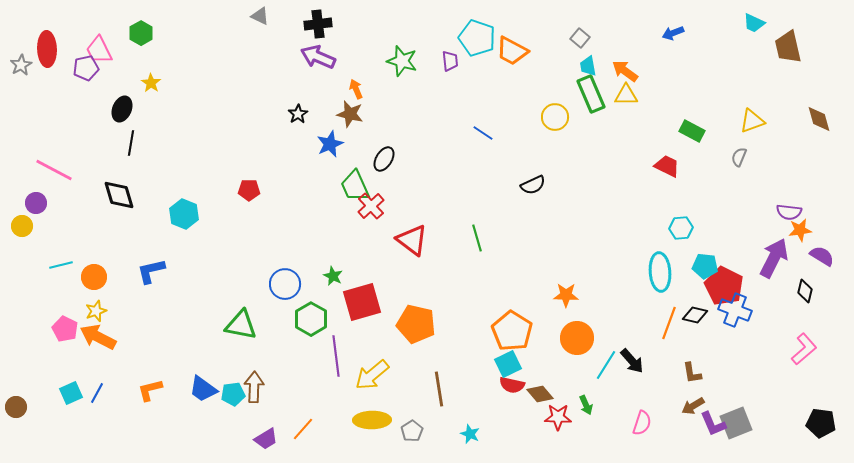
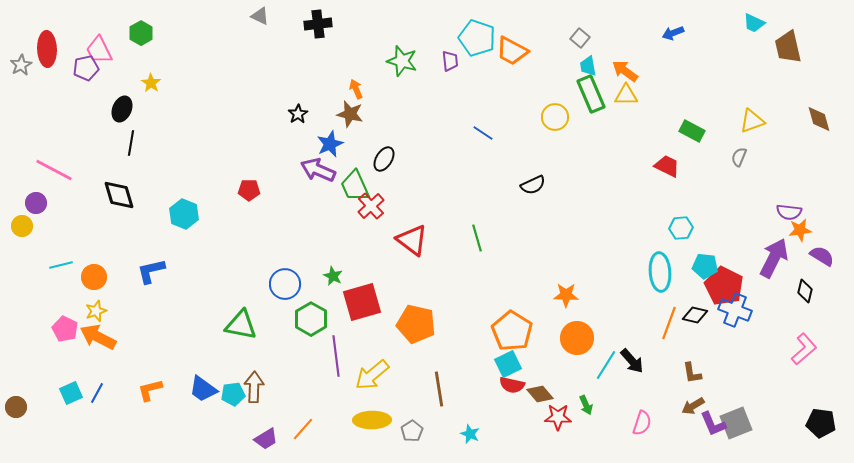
purple arrow at (318, 57): moved 113 px down
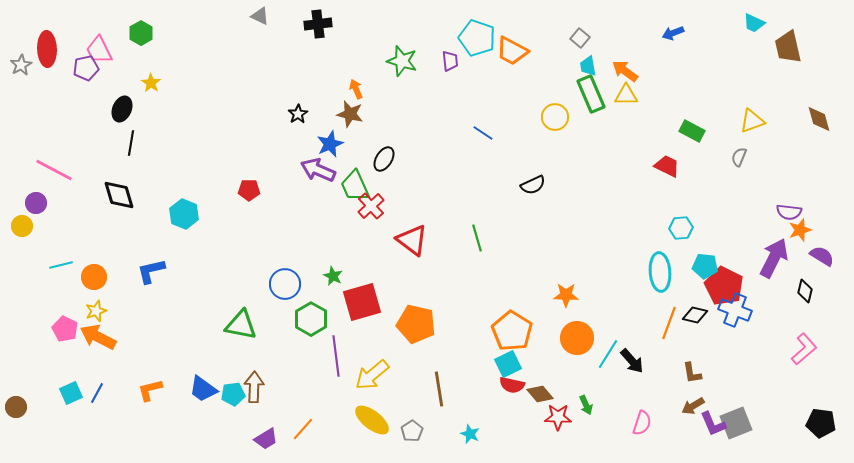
orange star at (800, 230): rotated 10 degrees counterclockwise
cyan line at (606, 365): moved 2 px right, 11 px up
yellow ellipse at (372, 420): rotated 39 degrees clockwise
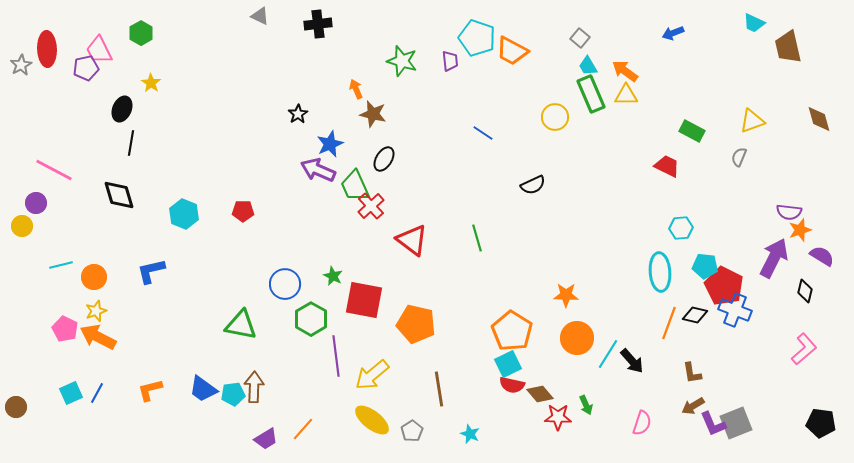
cyan trapezoid at (588, 66): rotated 20 degrees counterclockwise
brown star at (350, 114): moved 23 px right
red pentagon at (249, 190): moved 6 px left, 21 px down
red square at (362, 302): moved 2 px right, 2 px up; rotated 27 degrees clockwise
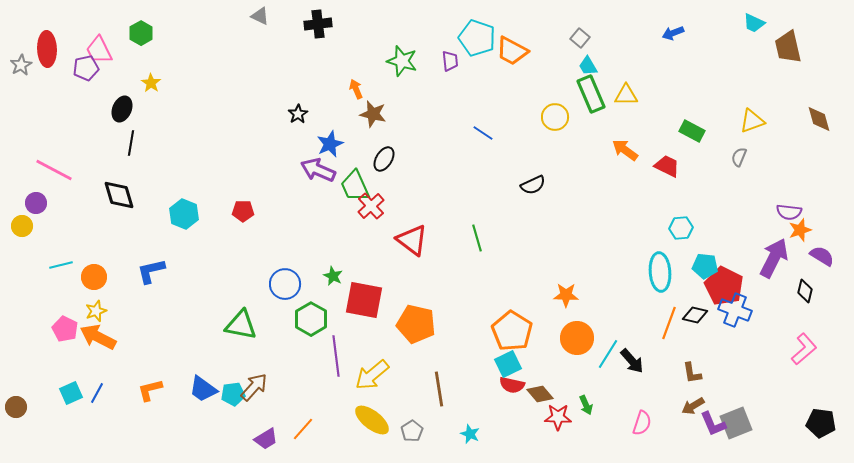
orange arrow at (625, 71): moved 79 px down
brown arrow at (254, 387): rotated 40 degrees clockwise
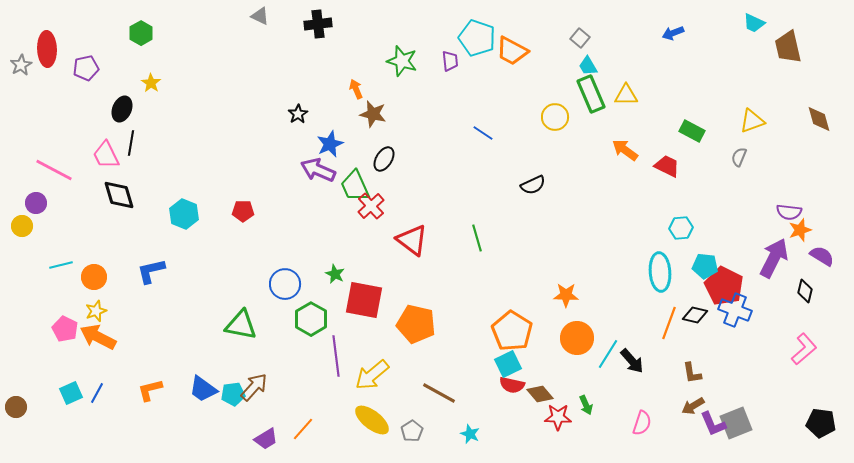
pink trapezoid at (99, 50): moved 7 px right, 105 px down
green star at (333, 276): moved 2 px right, 2 px up
brown line at (439, 389): moved 4 px down; rotated 52 degrees counterclockwise
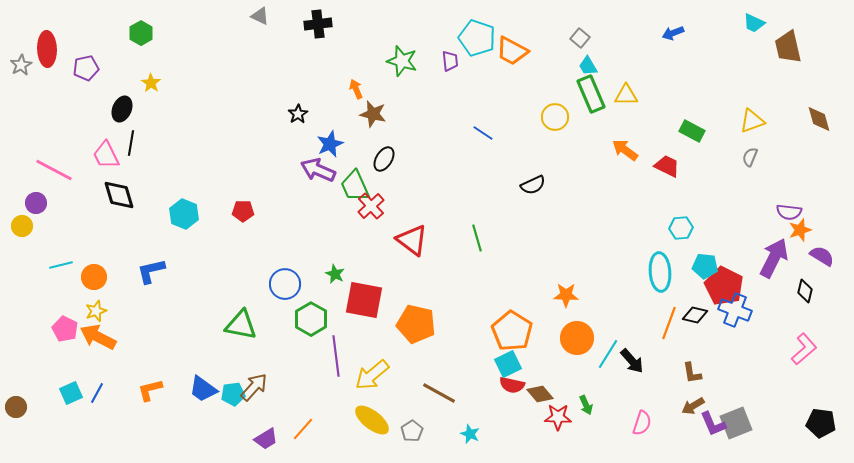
gray semicircle at (739, 157): moved 11 px right
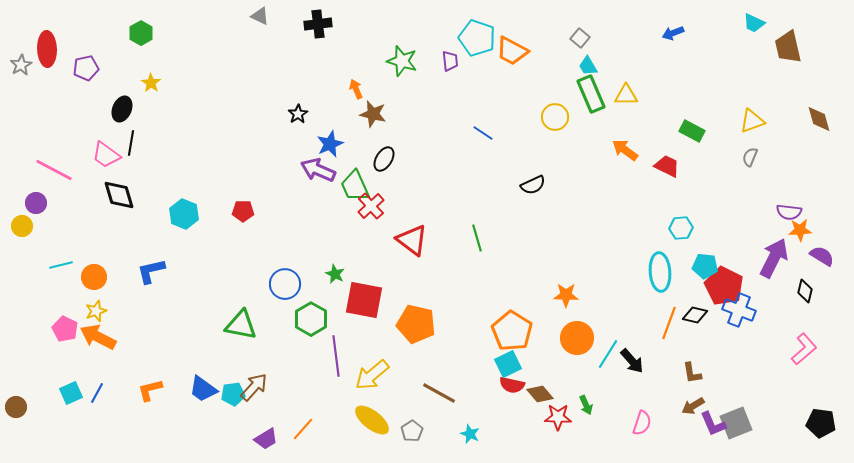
pink trapezoid at (106, 155): rotated 28 degrees counterclockwise
orange star at (800, 230): rotated 15 degrees clockwise
blue cross at (735, 310): moved 4 px right
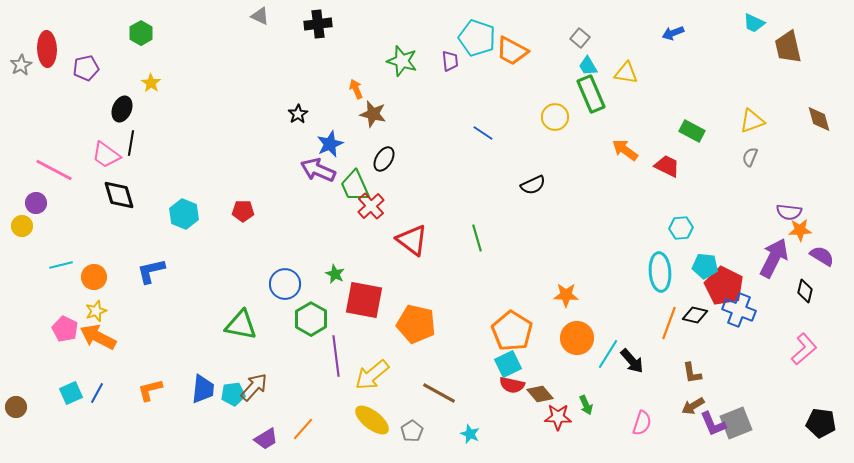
yellow triangle at (626, 95): moved 22 px up; rotated 10 degrees clockwise
blue trapezoid at (203, 389): rotated 120 degrees counterclockwise
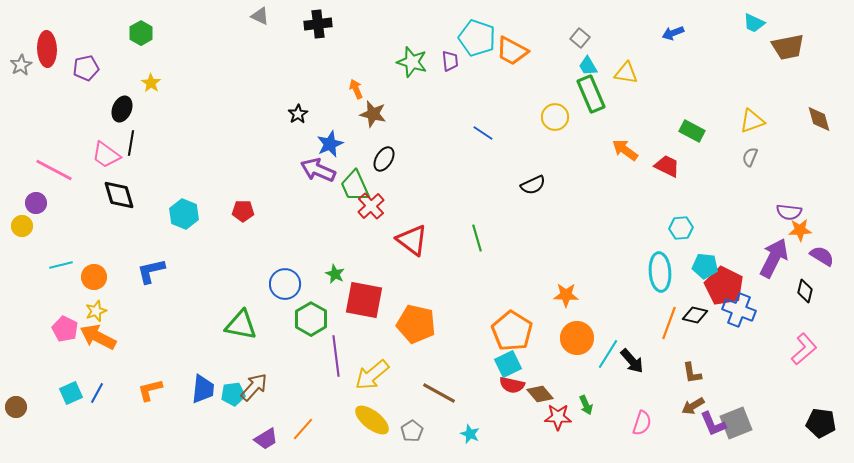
brown trapezoid at (788, 47): rotated 88 degrees counterclockwise
green star at (402, 61): moved 10 px right, 1 px down
